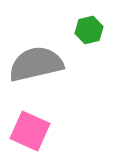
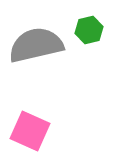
gray semicircle: moved 19 px up
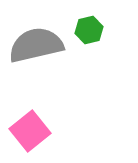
pink square: rotated 27 degrees clockwise
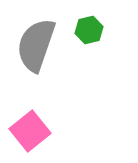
gray semicircle: rotated 58 degrees counterclockwise
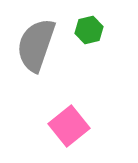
pink square: moved 39 px right, 5 px up
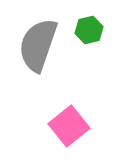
gray semicircle: moved 2 px right
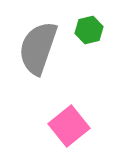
gray semicircle: moved 3 px down
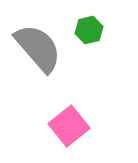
gray semicircle: rotated 120 degrees clockwise
